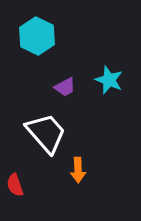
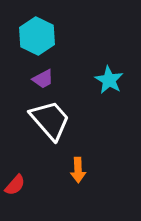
cyan star: rotated 8 degrees clockwise
purple trapezoid: moved 22 px left, 8 px up
white trapezoid: moved 4 px right, 13 px up
red semicircle: rotated 120 degrees counterclockwise
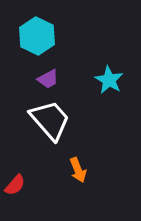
purple trapezoid: moved 5 px right
orange arrow: rotated 20 degrees counterclockwise
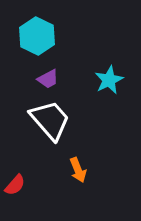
cyan star: rotated 16 degrees clockwise
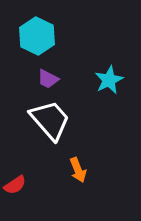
purple trapezoid: rotated 55 degrees clockwise
red semicircle: rotated 15 degrees clockwise
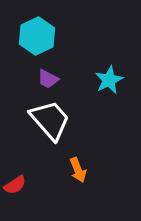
cyan hexagon: rotated 9 degrees clockwise
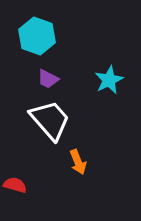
cyan hexagon: rotated 15 degrees counterclockwise
orange arrow: moved 8 px up
red semicircle: rotated 130 degrees counterclockwise
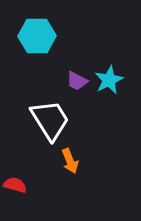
cyan hexagon: rotated 21 degrees counterclockwise
purple trapezoid: moved 29 px right, 2 px down
white trapezoid: rotated 9 degrees clockwise
orange arrow: moved 8 px left, 1 px up
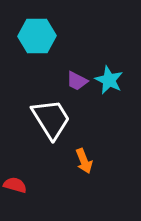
cyan star: rotated 20 degrees counterclockwise
white trapezoid: moved 1 px right, 1 px up
orange arrow: moved 14 px right
